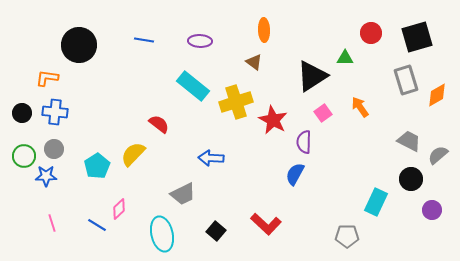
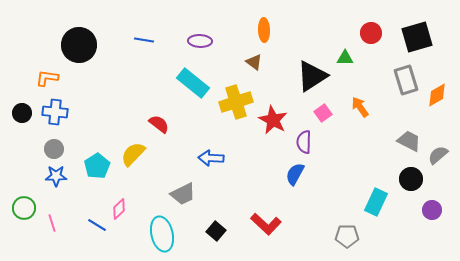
cyan rectangle at (193, 86): moved 3 px up
green circle at (24, 156): moved 52 px down
blue star at (46, 176): moved 10 px right
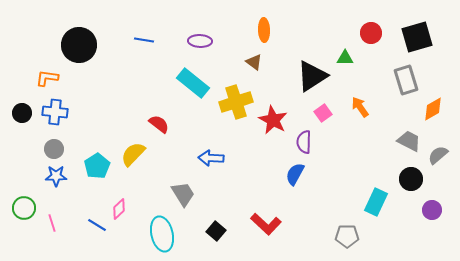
orange diamond at (437, 95): moved 4 px left, 14 px down
gray trapezoid at (183, 194): rotated 96 degrees counterclockwise
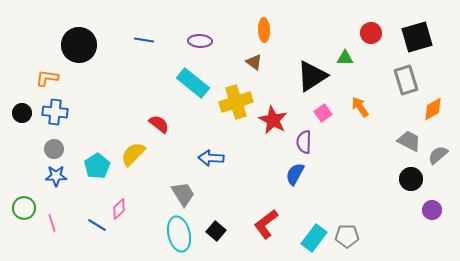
cyan rectangle at (376, 202): moved 62 px left, 36 px down; rotated 12 degrees clockwise
red L-shape at (266, 224): rotated 100 degrees clockwise
cyan ellipse at (162, 234): moved 17 px right
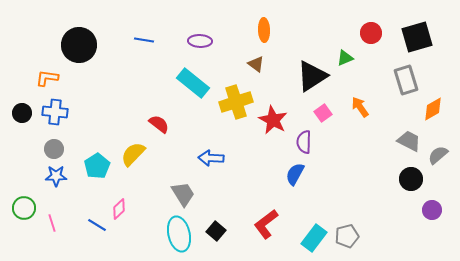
green triangle at (345, 58): rotated 24 degrees counterclockwise
brown triangle at (254, 62): moved 2 px right, 2 px down
gray pentagon at (347, 236): rotated 15 degrees counterclockwise
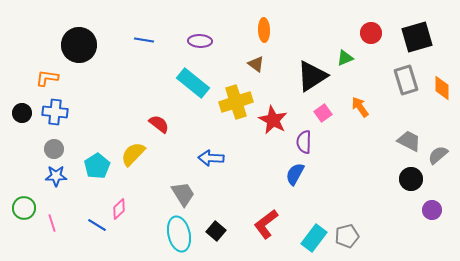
orange diamond at (433, 109): moved 9 px right, 21 px up; rotated 60 degrees counterclockwise
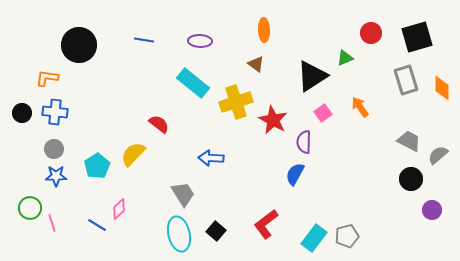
green circle at (24, 208): moved 6 px right
